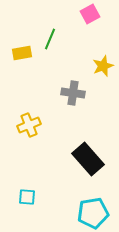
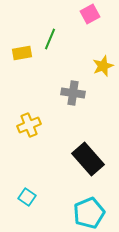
cyan square: rotated 30 degrees clockwise
cyan pentagon: moved 4 px left; rotated 12 degrees counterclockwise
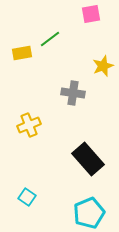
pink square: moved 1 px right; rotated 18 degrees clockwise
green line: rotated 30 degrees clockwise
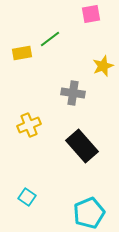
black rectangle: moved 6 px left, 13 px up
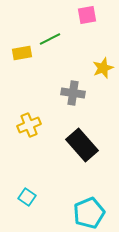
pink square: moved 4 px left, 1 px down
green line: rotated 10 degrees clockwise
yellow star: moved 2 px down
black rectangle: moved 1 px up
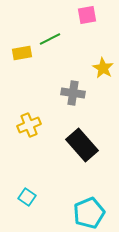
yellow star: rotated 20 degrees counterclockwise
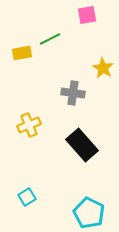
cyan square: rotated 24 degrees clockwise
cyan pentagon: rotated 24 degrees counterclockwise
